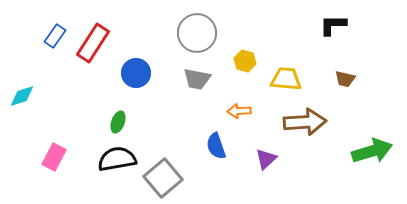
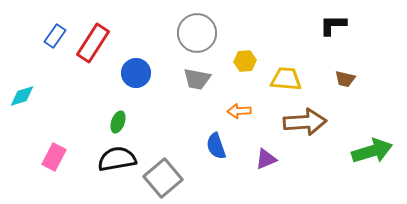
yellow hexagon: rotated 20 degrees counterclockwise
purple triangle: rotated 20 degrees clockwise
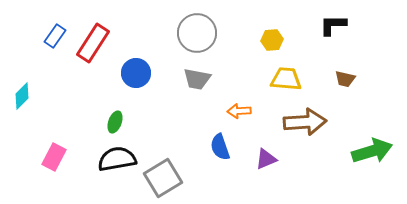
yellow hexagon: moved 27 px right, 21 px up
cyan diamond: rotated 28 degrees counterclockwise
green ellipse: moved 3 px left
blue semicircle: moved 4 px right, 1 px down
gray square: rotated 9 degrees clockwise
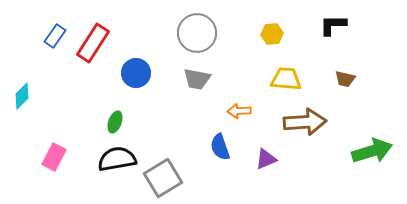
yellow hexagon: moved 6 px up
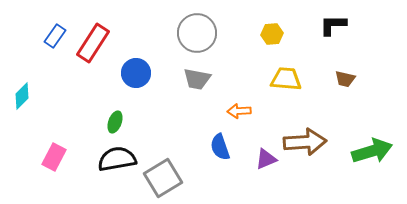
brown arrow: moved 20 px down
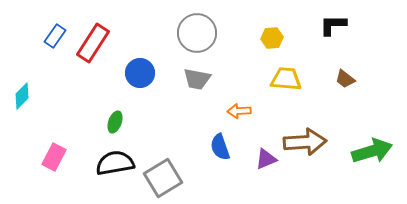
yellow hexagon: moved 4 px down
blue circle: moved 4 px right
brown trapezoid: rotated 25 degrees clockwise
black semicircle: moved 2 px left, 4 px down
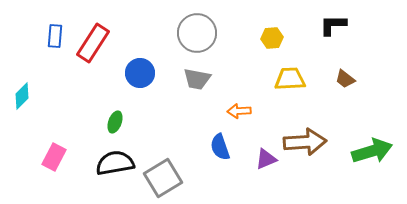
blue rectangle: rotated 30 degrees counterclockwise
yellow trapezoid: moved 4 px right; rotated 8 degrees counterclockwise
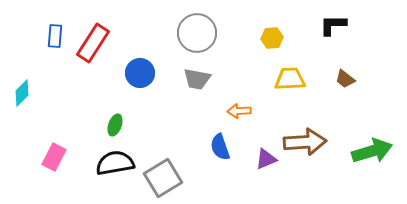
cyan diamond: moved 3 px up
green ellipse: moved 3 px down
